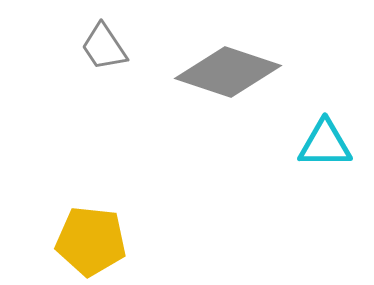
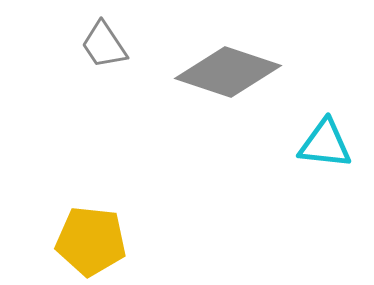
gray trapezoid: moved 2 px up
cyan triangle: rotated 6 degrees clockwise
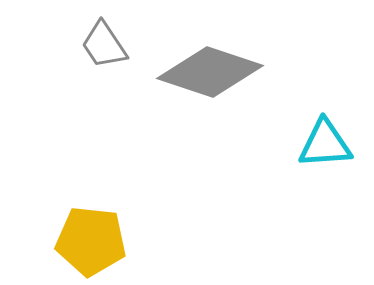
gray diamond: moved 18 px left
cyan triangle: rotated 10 degrees counterclockwise
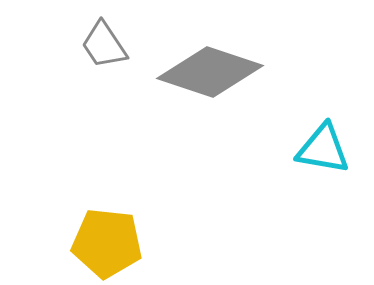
cyan triangle: moved 2 px left, 5 px down; rotated 14 degrees clockwise
yellow pentagon: moved 16 px right, 2 px down
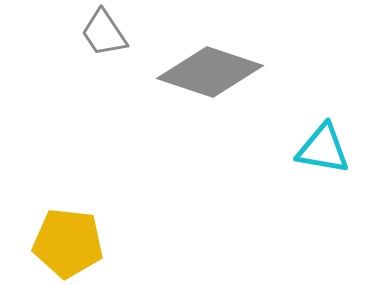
gray trapezoid: moved 12 px up
yellow pentagon: moved 39 px left
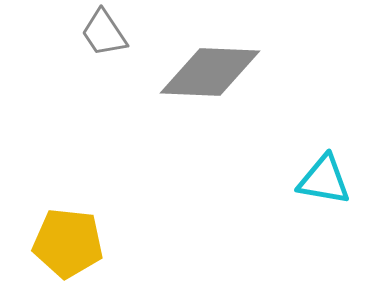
gray diamond: rotated 16 degrees counterclockwise
cyan triangle: moved 1 px right, 31 px down
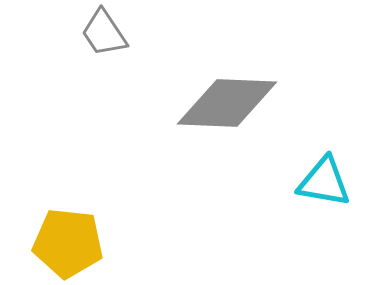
gray diamond: moved 17 px right, 31 px down
cyan triangle: moved 2 px down
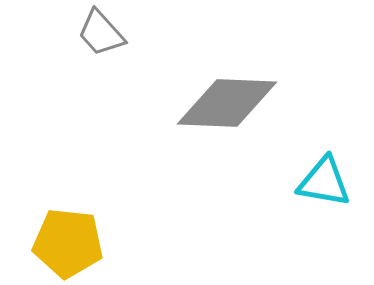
gray trapezoid: moved 3 px left; rotated 8 degrees counterclockwise
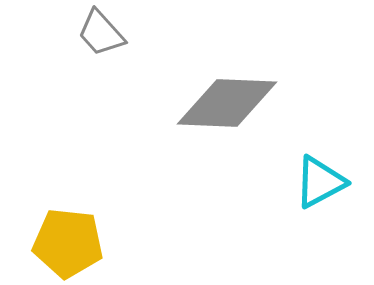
cyan triangle: moved 4 px left; rotated 38 degrees counterclockwise
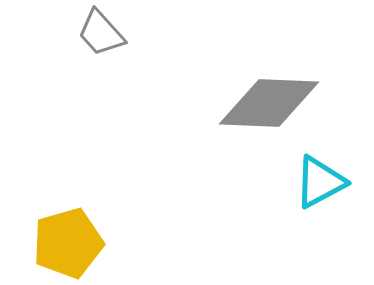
gray diamond: moved 42 px right
yellow pentagon: rotated 22 degrees counterclockwise
